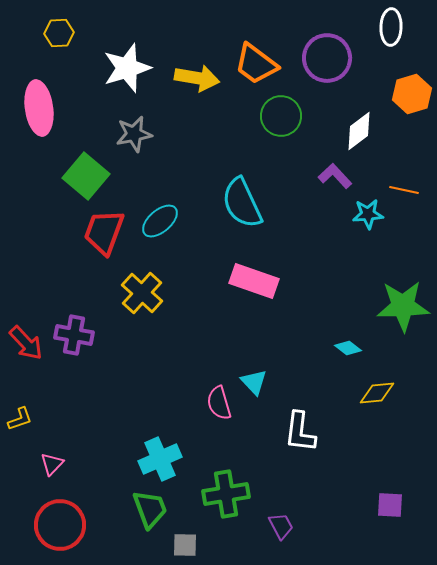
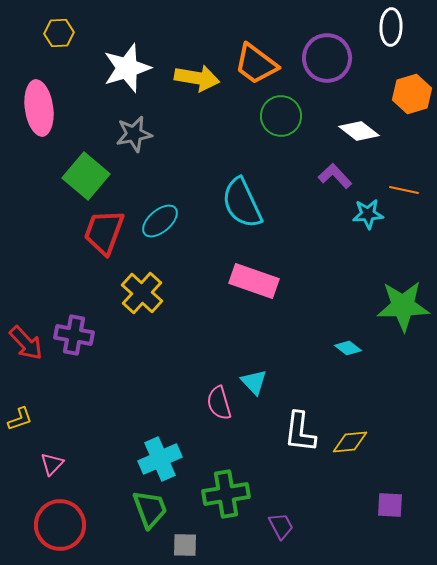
white diamond: rotated 75 degrees clockwise
yellow diamond: moved 27 px left, 49 px down
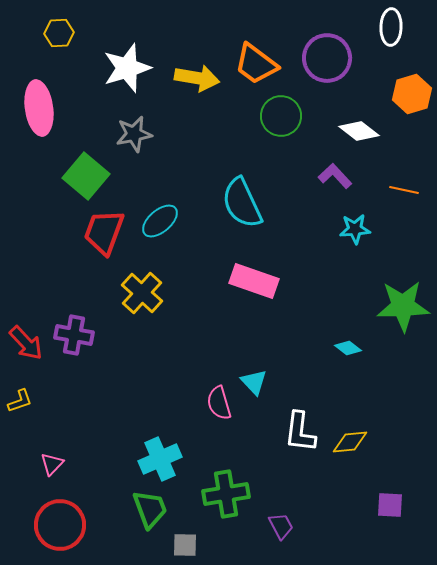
cyan star: moved 13 px left, 15 px down
yellow L-shape: moved 18 px up
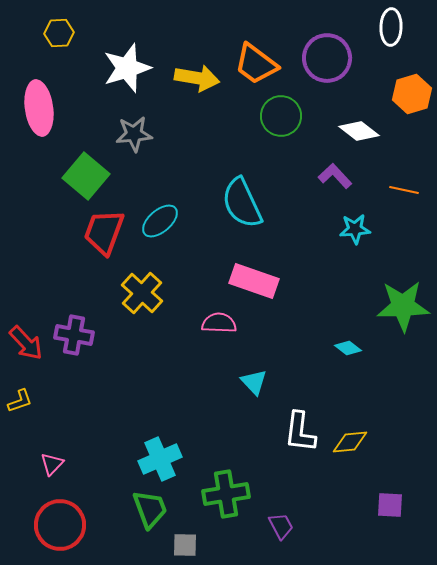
gray star: rotated 6 degrees clockwise
pink semicircle: moved 80 px up; rotated 108 degrees clockwise
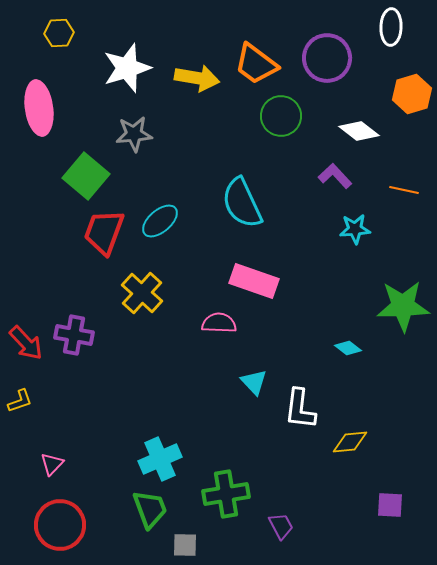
white L-shape: moved 23 px up
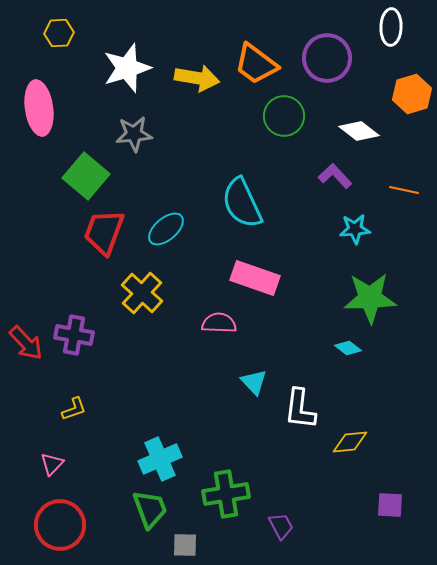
green circle: moved 3 px right
cyan ellipse: moved 6 px right, 8 px down
pink rectangle: moved 1 px right, 3 px up
green star: moved 33 px left, 8 px up
yellow L-shape: moved 54 px right, 8 px down
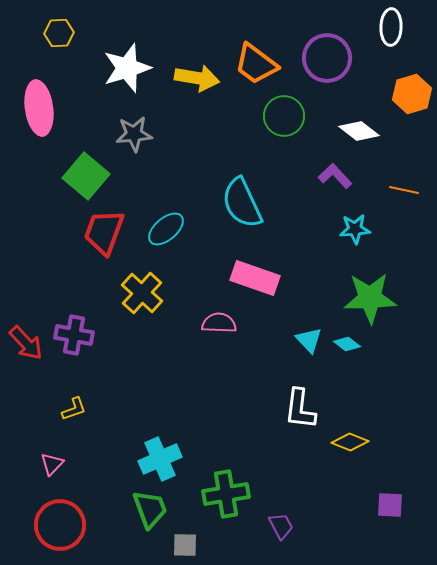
cyan diamond: moved 1 px left, 4 px up
cyan triangle: moved 55 px right, 42 px up
yellow diamond: rotated 27 degrees clockwise
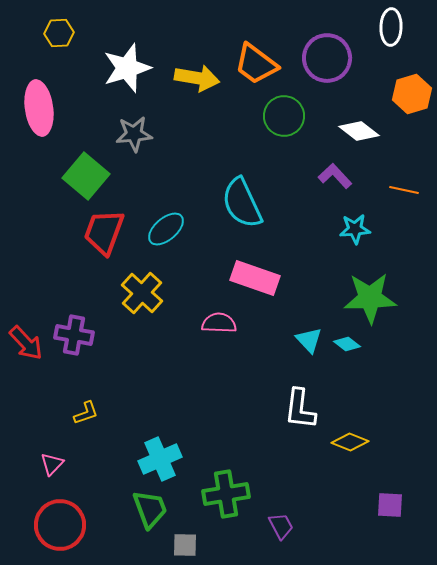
yellow L-shape: moved 12 px right, 4 px down
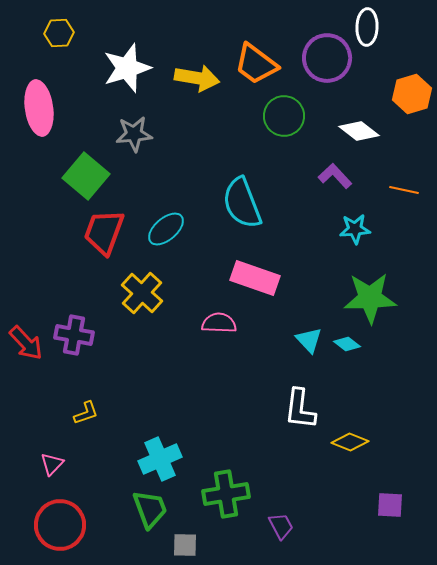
white ellipse: moved 24 px left
cyan semicircle: rotated 4 degrees clockwise
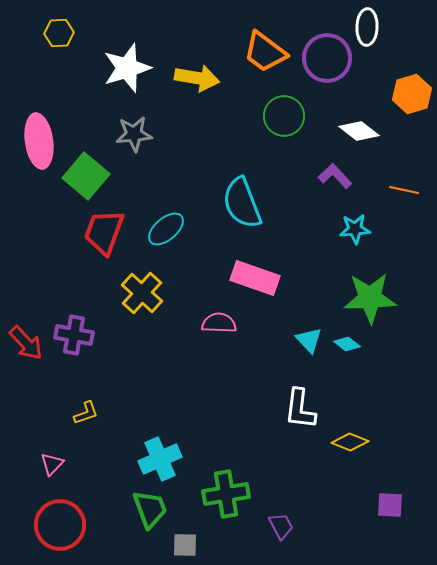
orange trapezoid: moved 9 px right, 12 px up
pink ellipse: moved 33 px down
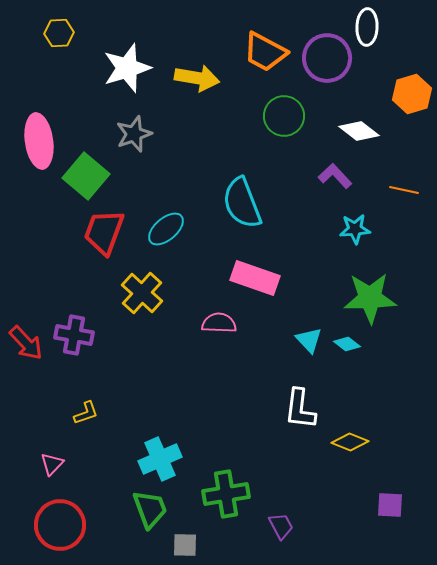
orange trapezoid: rotated 9 degrees counterclockwise
gray star: rotated 15 degrees counterclockwise
